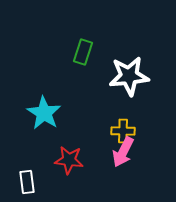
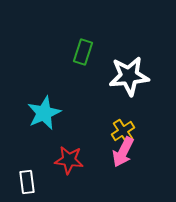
cyan star: rotated 16 degrees clockwise
yellow cross: rotated 35 degrees counterclockwise
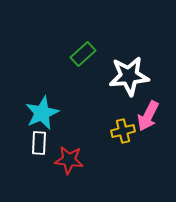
green rectangle: moved 2 px down; rotated 30 degrees clockwise
cyan star: moved 2 px left
yellow cross: rotated 20 degrees clockwise
pink arrow: moved 25 px right, 36 px up
white rectangle: moved 12 px right, 39 px up; rotated 10 degrees clockwise
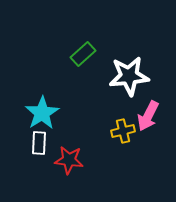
cyan star: rotated 8 degrees counterclockwise
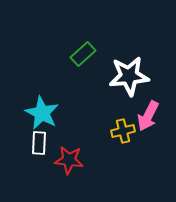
cyan star: rotated 12 degrees counterclockwise
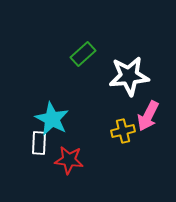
cyan star: moved 10 px right, 6 px down
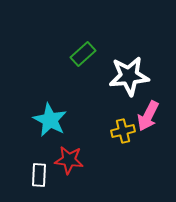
cyan star: moved 2 px left, 1 px down
white rectangle: moved 32 px down
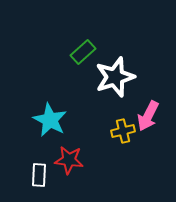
green rectangle: moved 2 px up
white star: moved 14 px left, 1 px down; rotated 12 degrees counterclockwise
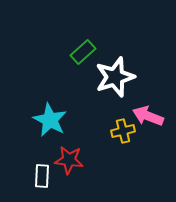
pink arrow: rotated 84 degrees clockwise
white rectangle: moved 3 px right, 1 px down
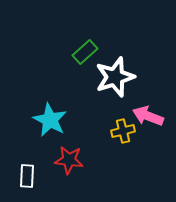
green rectangle: moved 2 px right
white rectangle: moved 15 px left
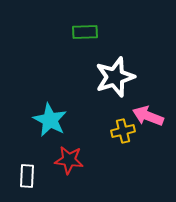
green rectangle: moved 20 px up; rotated 40 degrees clockwise
